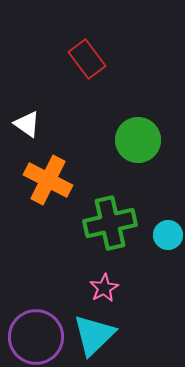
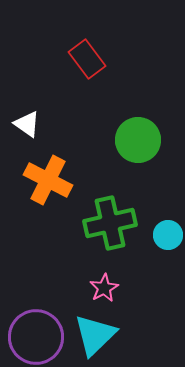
cyan triangle: moved 1 px right
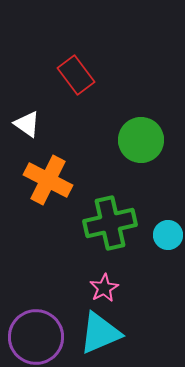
red rectangle: moved 11 px left, 16 px down
green circle: moved 3 px right
cyan triangle: moved 5 px right, 2 px up; rotated 21 degrees clockwise
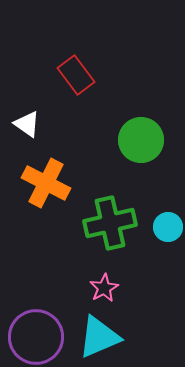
orange cross: moved 2 px left, 3 px down
cyan circle: moved 8 px up
cyan triangle: moved 1 px left, 4 px down
